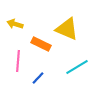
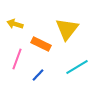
yellow triangle: rotated 45 degrees clockwise
pink line: moved 1 px left, 2 px up; rotated 15 degrees clockwise
blue line: moved 3 px up
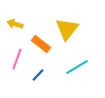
orange rectangle: rotated 12 degrees clockwise
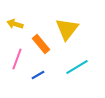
orange rectangle: rotated 12 degrees clockwise
blue line: rotated 16 degrees clockwise
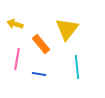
pink line: rotated 10 degrees counterclockwise
cyan line: rotated 65 degrees counterclockwise
blue line: moved 1 px right, 1 px up; rotated 40 degrees clockwise
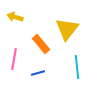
yellow arrow: moved 7 px up
pink line: moved 3 px left
blue line: moved 1 px left, 1 px up; rotated 24 degrees counterclockwise
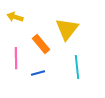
pink line: moved 2 px right, 1 px up; rotated 10 degrees counterclockwise
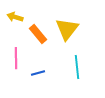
orange rectangle: moved 3 px left, 10 px up
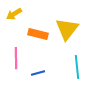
yellow arrow: moved 1 px left, 3 px up; rotated 49 degrees counterclockwise
orange rectangle: rotated 36 degrees counterclockwise
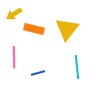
orange rectangle: moved 4 px left, 5 px up
pink line: moved 2 px left, 1 px up
